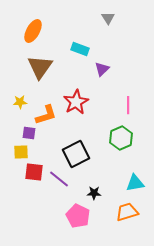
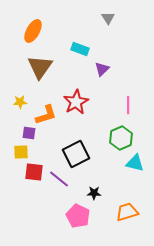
cyan triangle: moved 20 px up; rotated 24 degrees clockwise
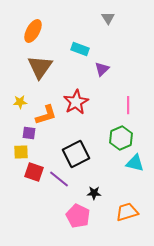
red square: rotated 12 degrees clockwise
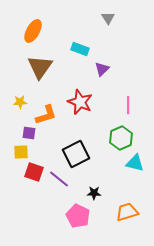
red star: moved 4 px right; rotated 20 degrees counterclockwise
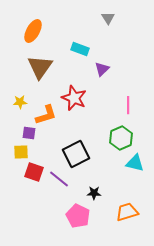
red star: moved 6 px left, 4 px up
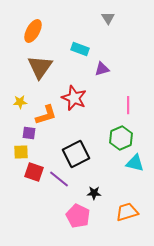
purple triangle: rotated 28 degrees clockwise
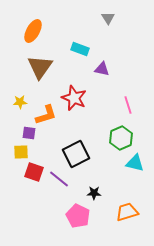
purple triangle: rotated 28 degrees clockwise
pink line: rotated 18 degrees counterclockwise
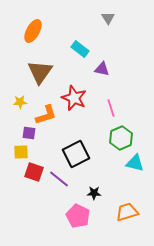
cyan rectangle: rotated 18 degrees clockwise
brown triangle: moved 5 px down
pink line: moved 17 px left, 3 px down
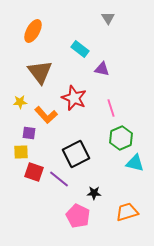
brown triangle: rotated 12 degrees counterclockwise
orange L-shape: rotated 65 degrees clockwise
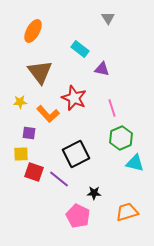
pink line: moved 1 px right
orange L-shape: moved 2 px right, 1 px up
yellow square: moved 2 px down
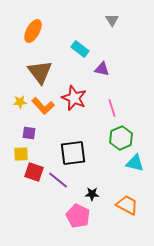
gray triangle: moved 4 px right, 2 px down
orange L-shape: moved 5 px left, 8 px up
black square: moved 3 px left, 1 px up; rotated 20 degrees clockwise
purple line: moved 1 px left, 1 px down
black star: moved 2 px left, 1 px down
orange trapezoid: moved 7 px up; rotated 45 degrees clockwise
